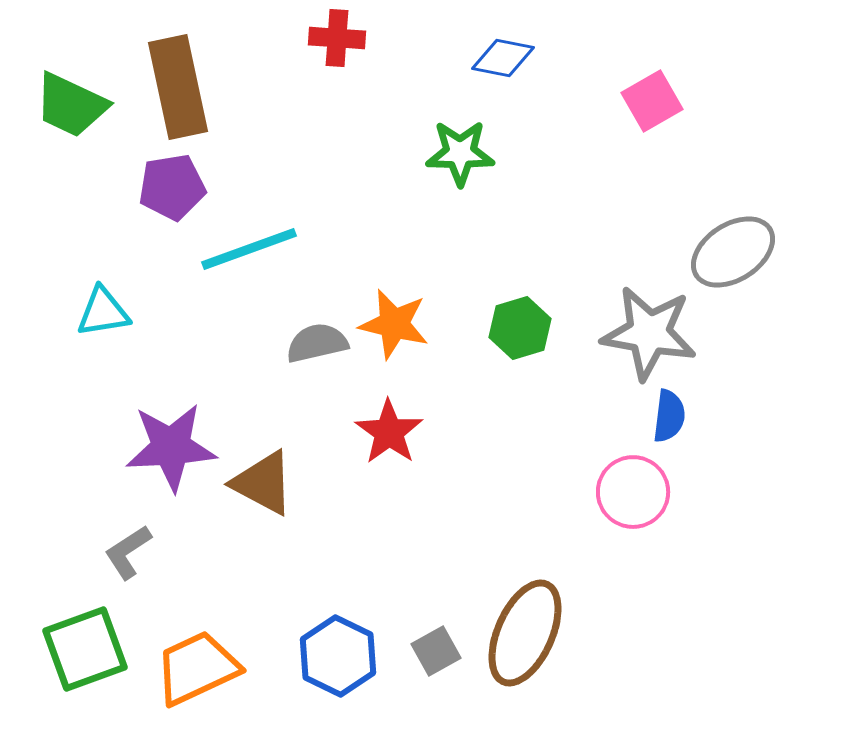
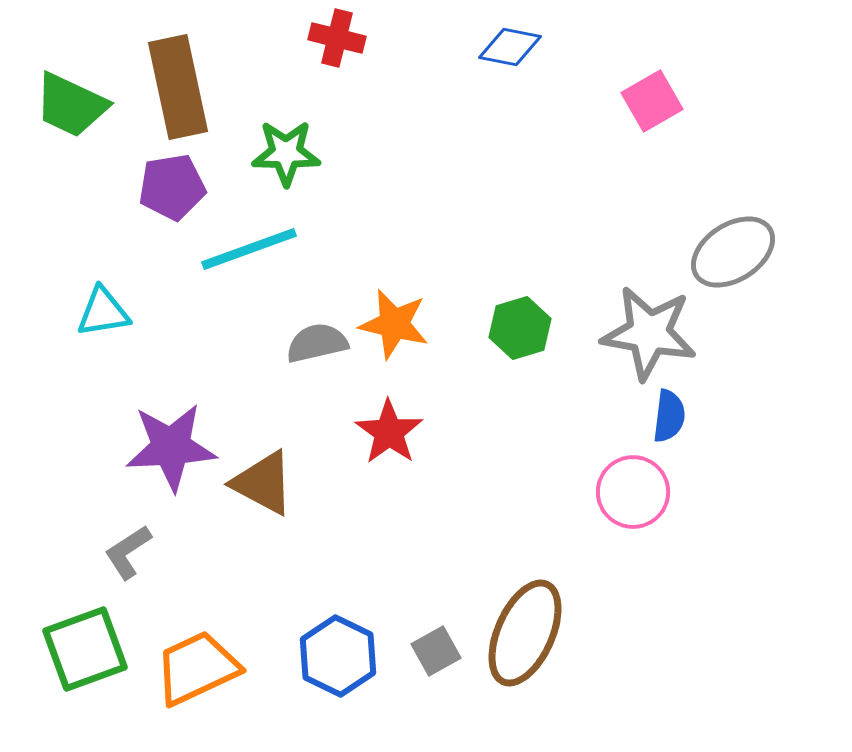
red cross: rotated 10 degrees clockwise
blue diamond: moved 7 px right, 11 px up
green star: moved 174 px left
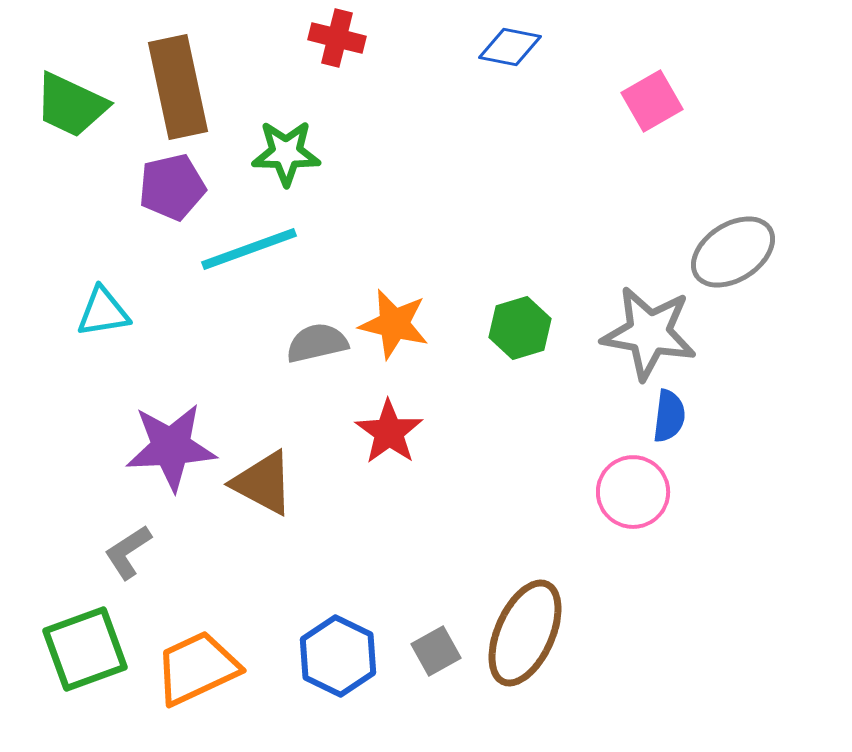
purple pentagon: rotated 4 degrees counterclockwise
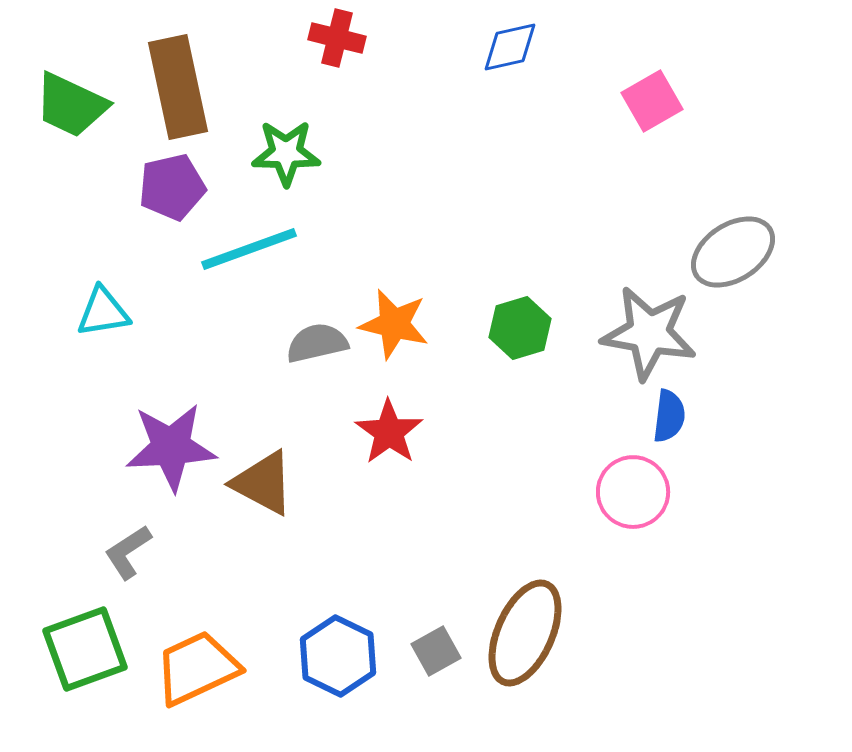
blue diamond: rotated 24 degrees counterclockwise
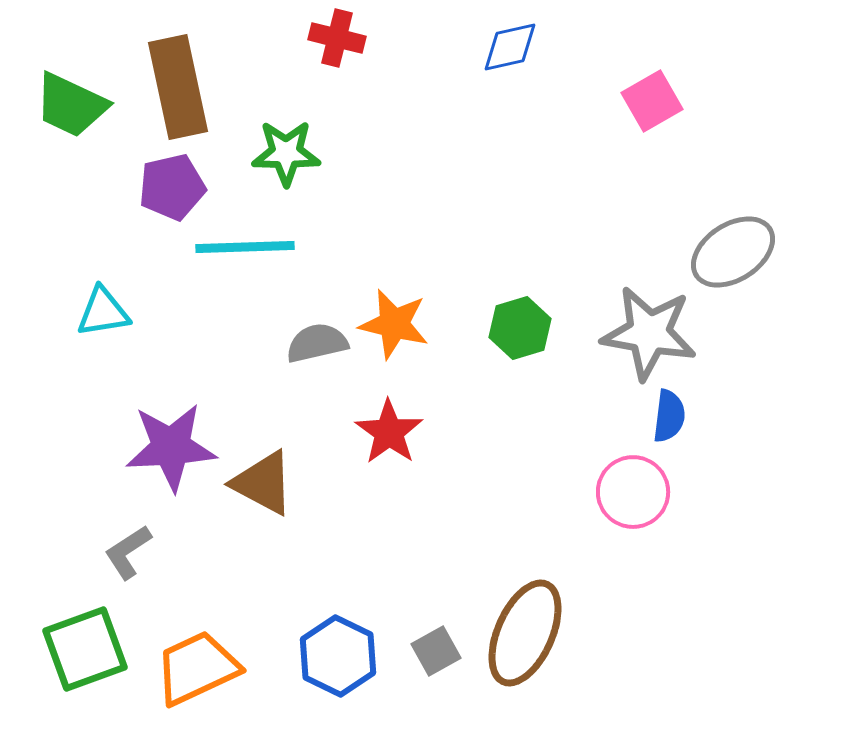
cyan line: moved 4 px left, 2 px up; rotated 18 degrees clockwise
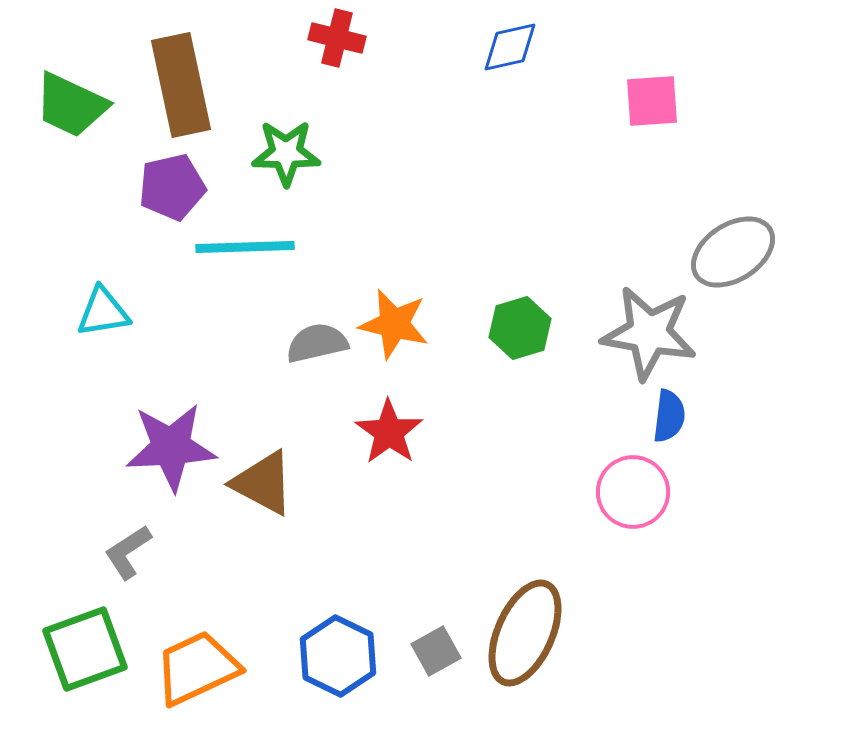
brown rectangle: moved 3 px right, 2 px up
pink square: rotated 26 degrees clockwise
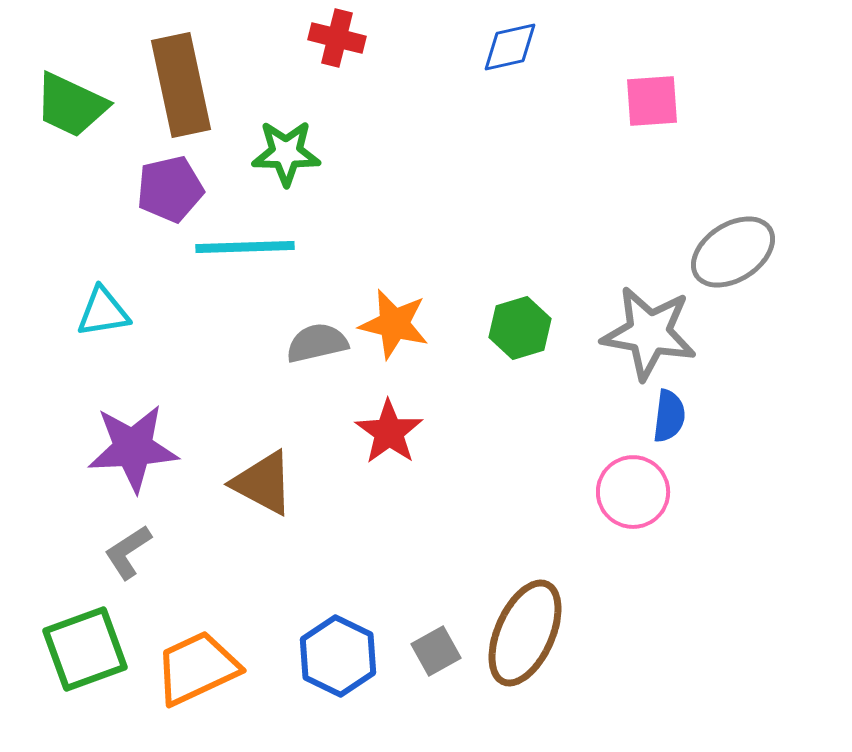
purple pentagon: moved 2 px left, 2 px down
purple star: moved 38 px left, 1 px down
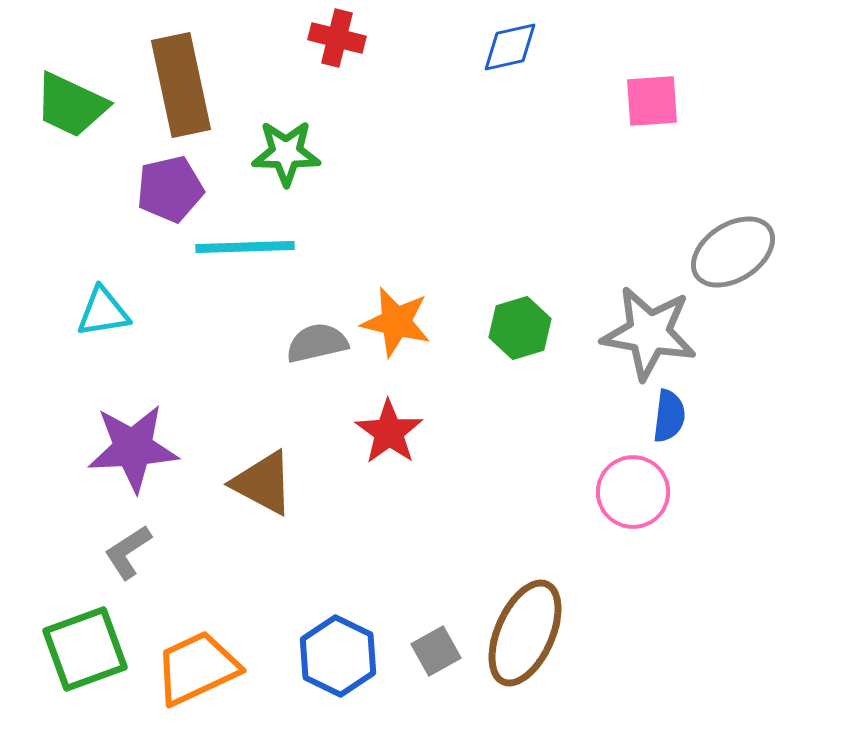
orange star: moved 2 px right, 2 px up
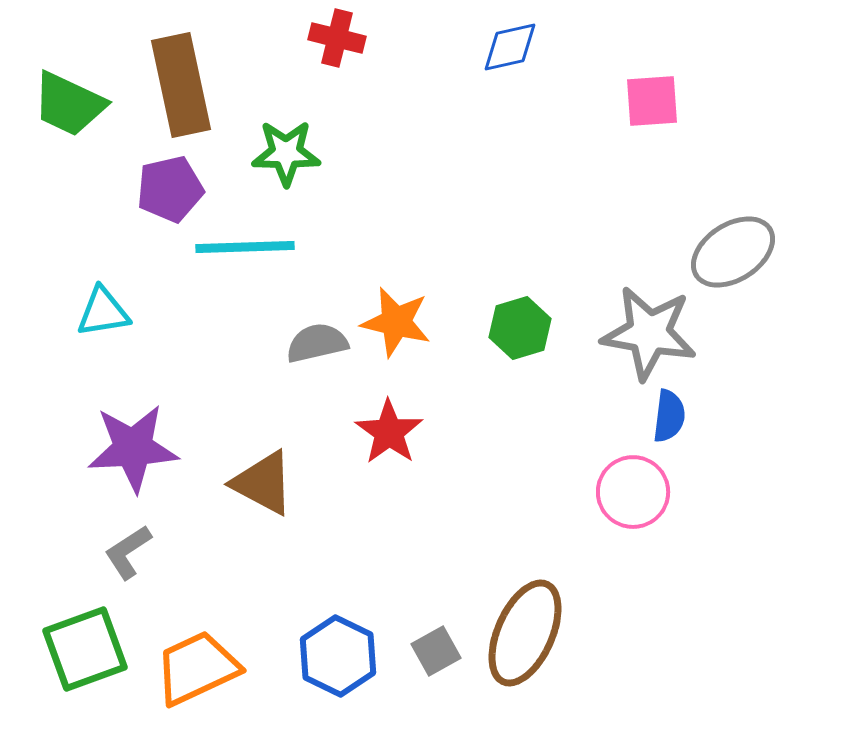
green trapezoid: moved 2 px left, 1 px up
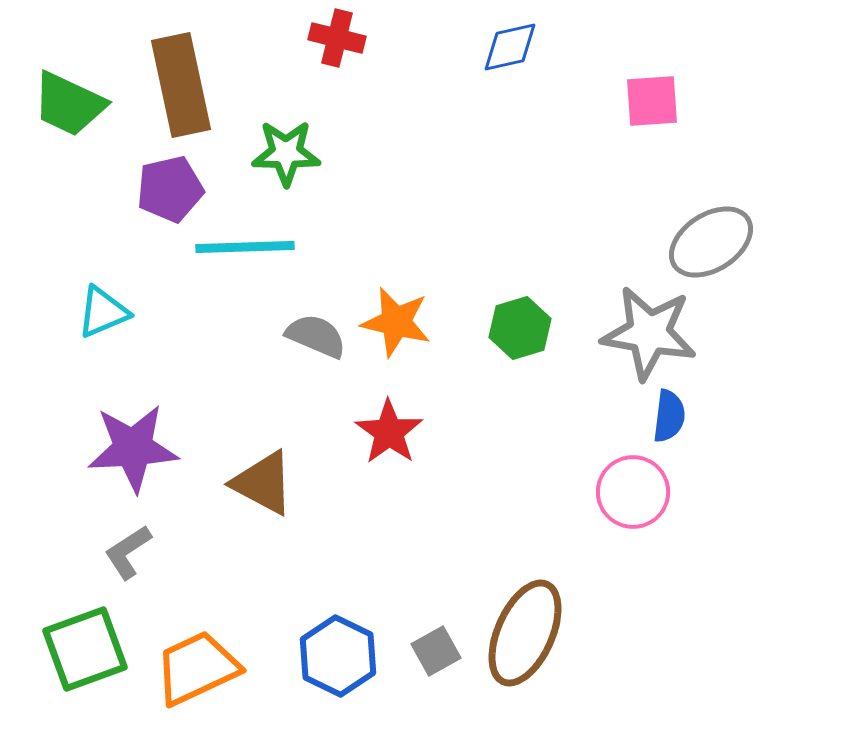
gray ellipse: moved 22 px left, 10 px up
cyan triangle: rotated 14 degrees counterclockwise
gray semicircle: moved 1 px left, 7 px up; rotated 36 degrees clockwise
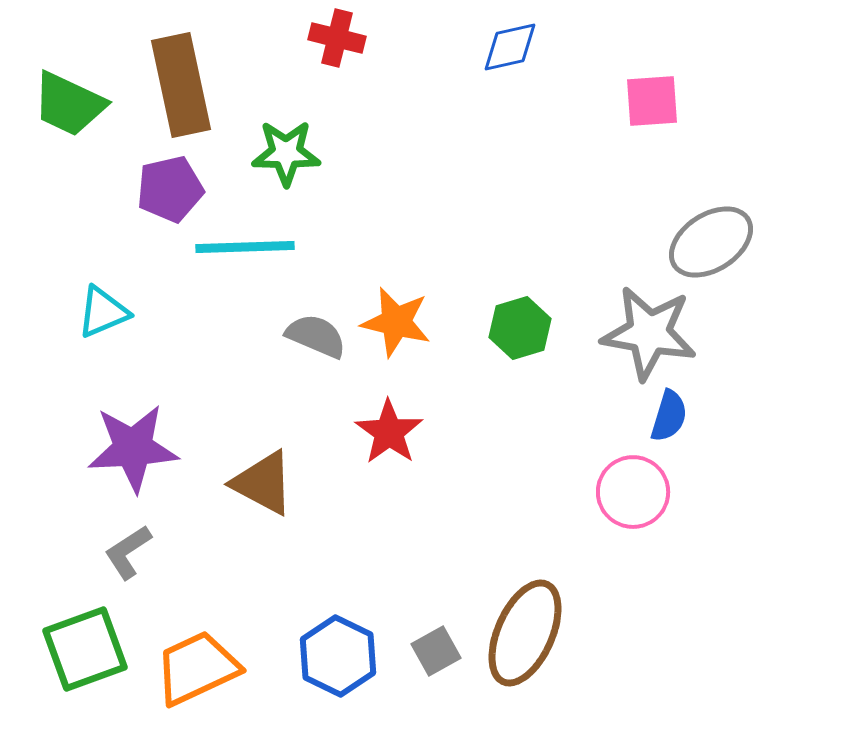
blue semicircle: rotated 10 degrees clockwise
